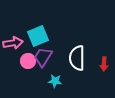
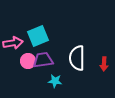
purple trapezoid: moved 3 px down; rotated 50 degrees clockwise
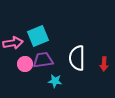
pink circle: moved 3 px left, 3 px down
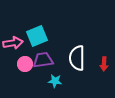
cyan square: moved 1 px left
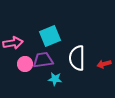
cyan square: moved 13 px right
red arrow: rotated 72 degrees clockwise
cyan star: moved 2 px up
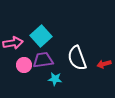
cyan square: moved 9 px left; rotated 20 degrees counterclockwise
white semicircle: rotated 20 degrees counterclockwise
pink circle: moved 1 px left, 1 px down
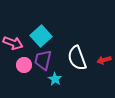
pink arrow: rotated 30 degrees clockwise
purple trapezoid: rotated 70 degrees counterclockwise
red arrow: moved 4 px up
cyan star: rotated 24 degrees clockwise
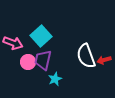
white semicircle: moved 9 px right, 2 px up
pink circle: moved 4 px right, 3 px up
cyan star: rotated 16 degrees clockwise
